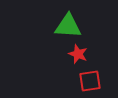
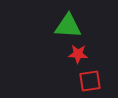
red star: rotated 18 degrees counterclockwise
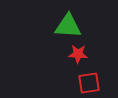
red square: moved 1 px left, 2 px down
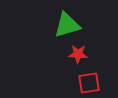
green triangle: moved 1 px left, 1 px up; rotated 20 degrees counterclockwise
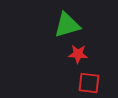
red square: rotated 15 degrees clockwise
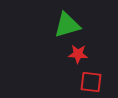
red square: moved 2 px right, 1 px up
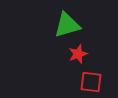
red star: rotated 24 degrees counterclockwise
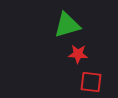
red star: rotated 24 degrees clockwise
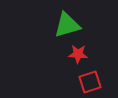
red square: moved 1 px left; rotated 25 degrees counterclockwise
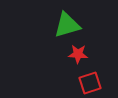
red square: moved 1 px down
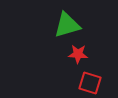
red square: rotated 35 degrees clockwise
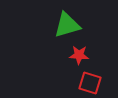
red star: moved 1 px right, 1 px down
